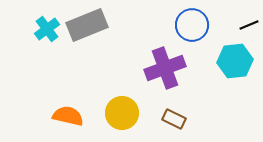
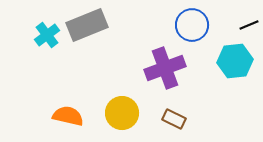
cyan cross: moved 6 px down
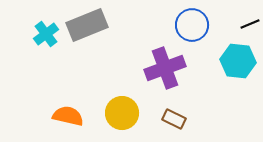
black line: moved 1 px right, 1 px up
cyan cross: moved 1 px left, 1 px up
cyan hexagon: moved 3 px right; rotated 12 degrees clockwise
